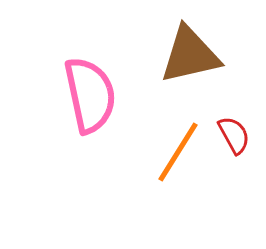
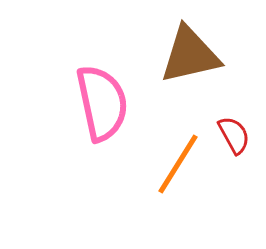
pink semicircle: moved 12 px right, 8 px down
orange line: moved 12 px down
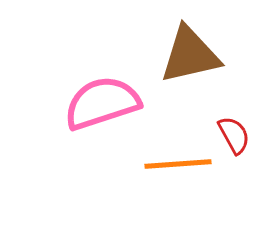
pink semicircle: rotated 96 degrees counterclockwise
orange line: rotated 54 degrees clockwise
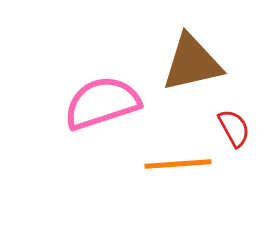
brown triangle: moved 2 px right, 8 px down
red semicircle: moved 7 px up
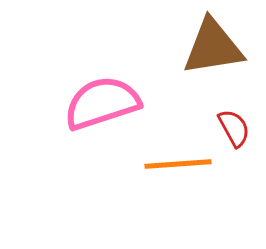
brown triangle: moved 21 px right, 16 px up; rotated 4 degrees clockwise
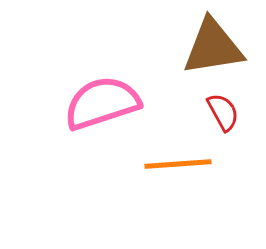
red semicircle: moved 11 px left, 16 px up
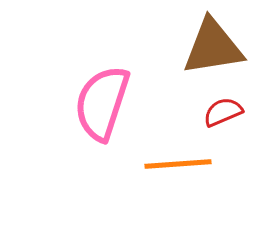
pink semicircle: rotated 54 degrees counterclockwise
red semicircle: rotated 84 degrees counterclockwise
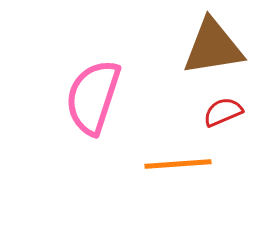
pink semicircle: moved 9 px left, 6 px up
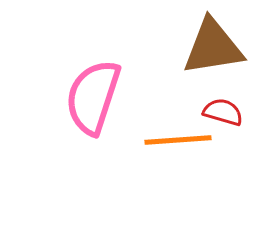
red semicircle: rotated 39 degrees clockwise
orange line: moved 24 px up
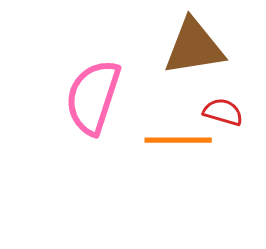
brown triangle: moved 19 px left
orange line: rotated 4 degrees clockwise
